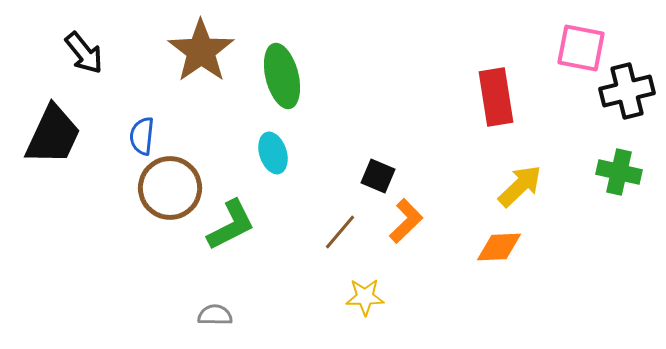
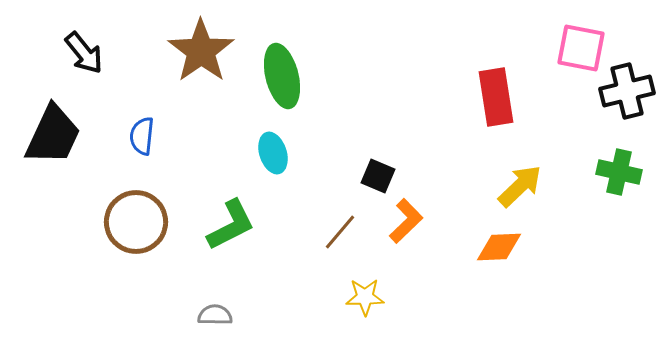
brown circle: moved 34 px left, 34 px down
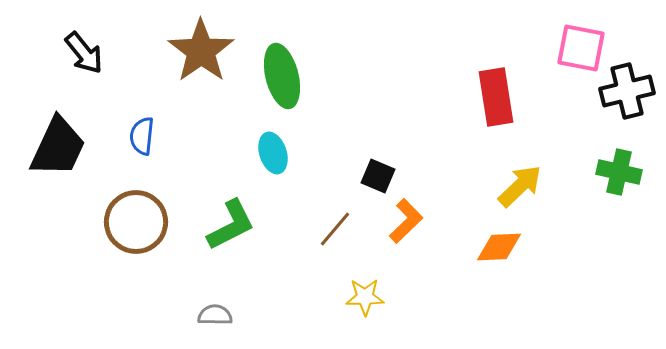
black trapezoid: moved 5 px right, 12 px down
brown line: moved 5 px left, 3 px up
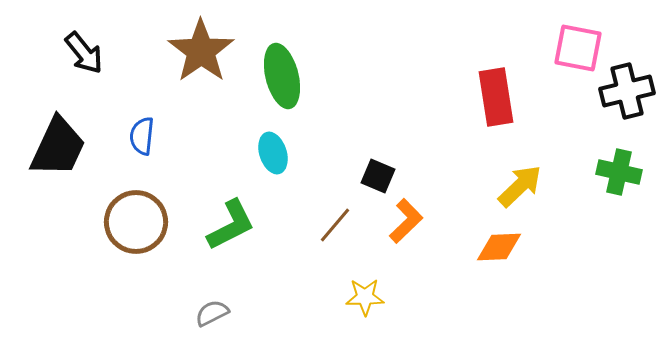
pink square: moved 3 px left
brown line: moved 4 px up
gray semicircle: moved 3 px left, 2 px up; rotated 28 degrees counterclockwise
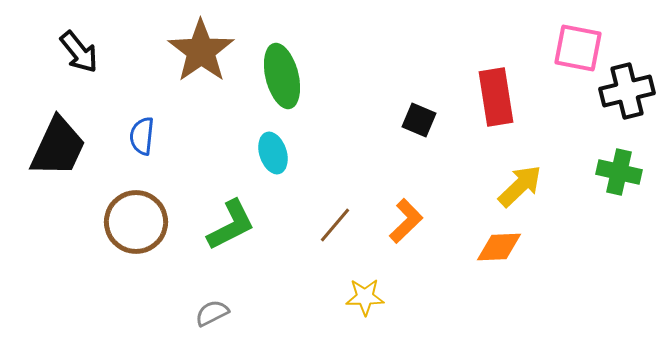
black arrow: moved 5 px left, 1 px up
black square: moved 41 px right, 56 px up
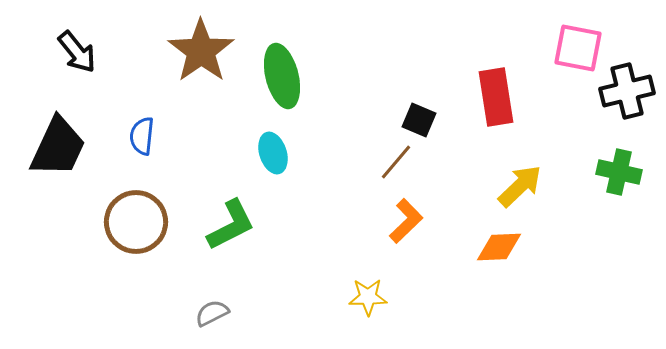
black arrow: moved 2 px left
brown line: moved 61 px right, 63 px up
yellow star: moved 3 px right
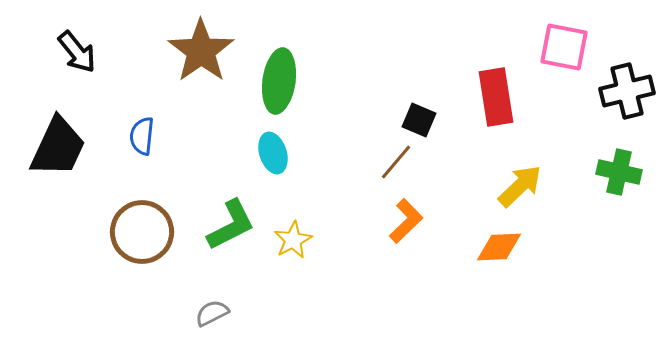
pink square: moved 14 px left, 1 px up
green ellipse: moved 3 px left, 5 px down; rotated 22 degrees clockwise
brown circle: moved 6 px right, 10 px down
yellow star: moved 75 px left, 57 px up; rotated 27 degrees counterclockwise
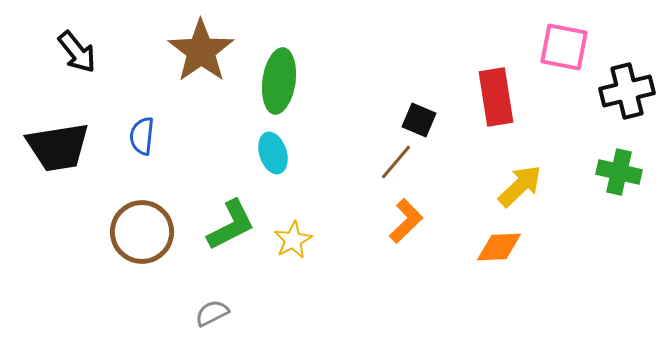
black trapezoid: rotated 56 degrees clockwise
